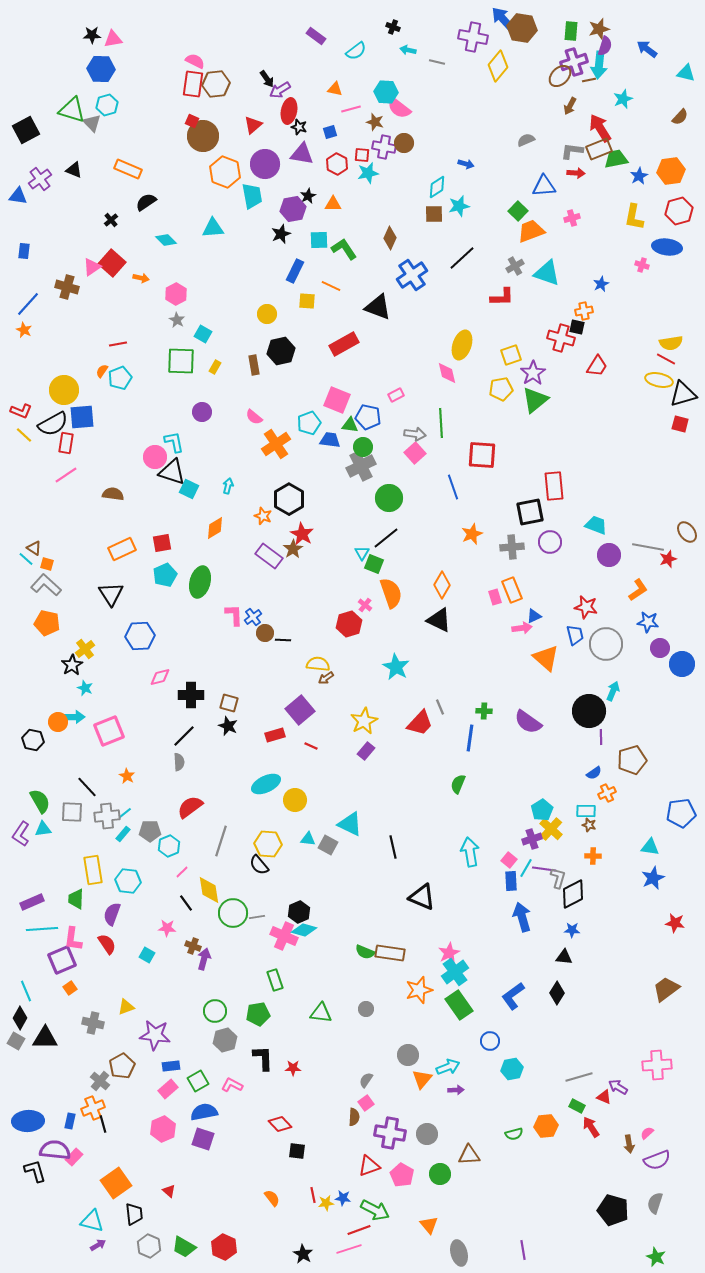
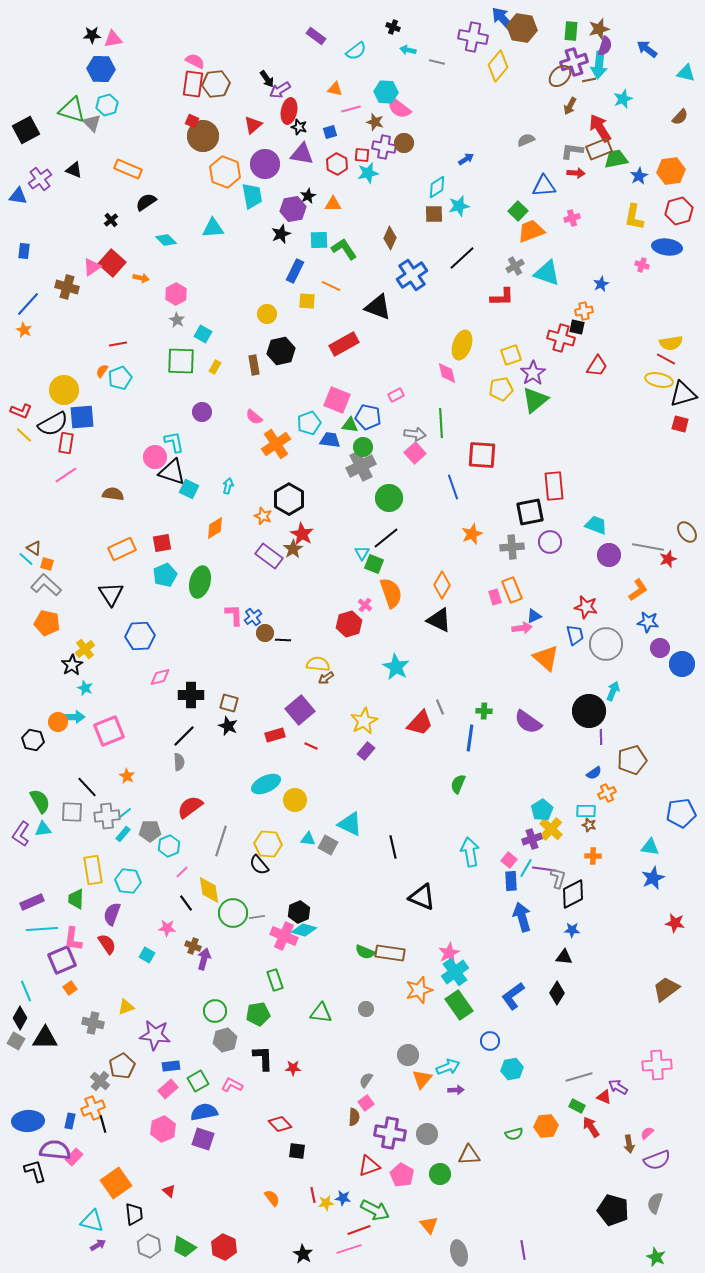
blue arrow at (466, 164): moved 5 px up; rotated 49 degrees counterclockwise
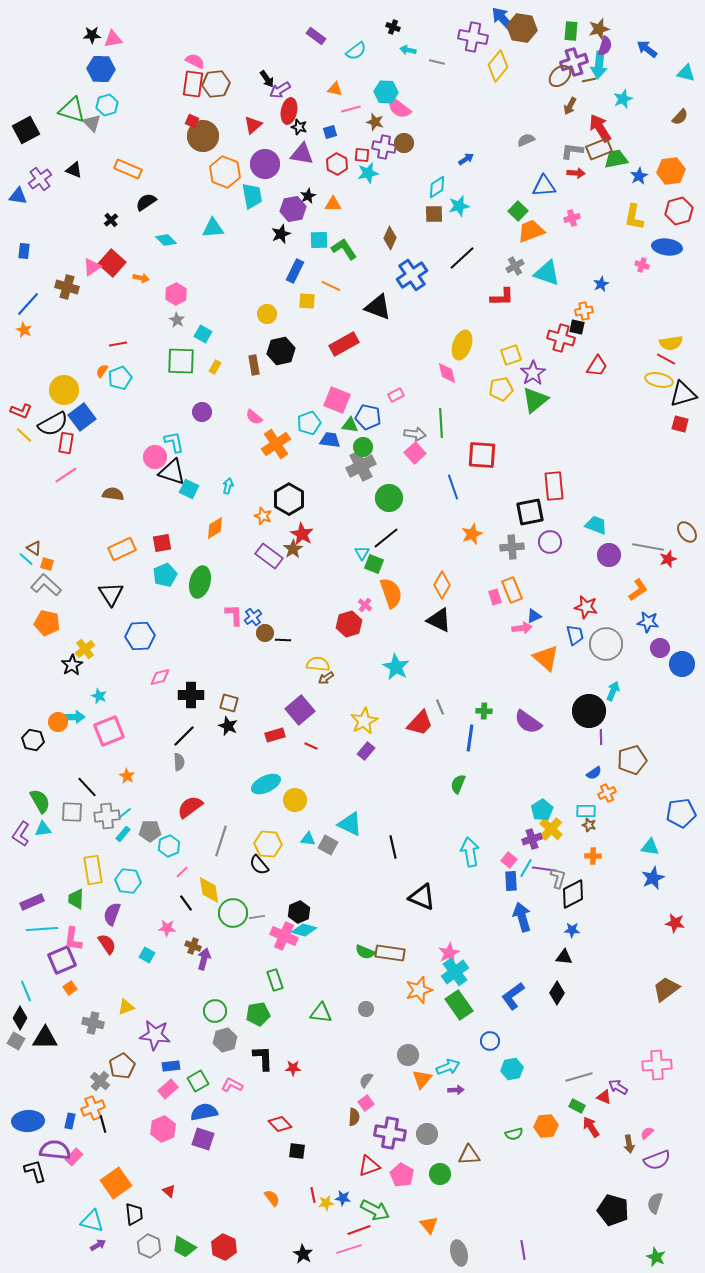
blue square at (82, 417): rotated 32 degrees counterclockwise
cyan star at (85, 688): moved 14 px right, 8 px down
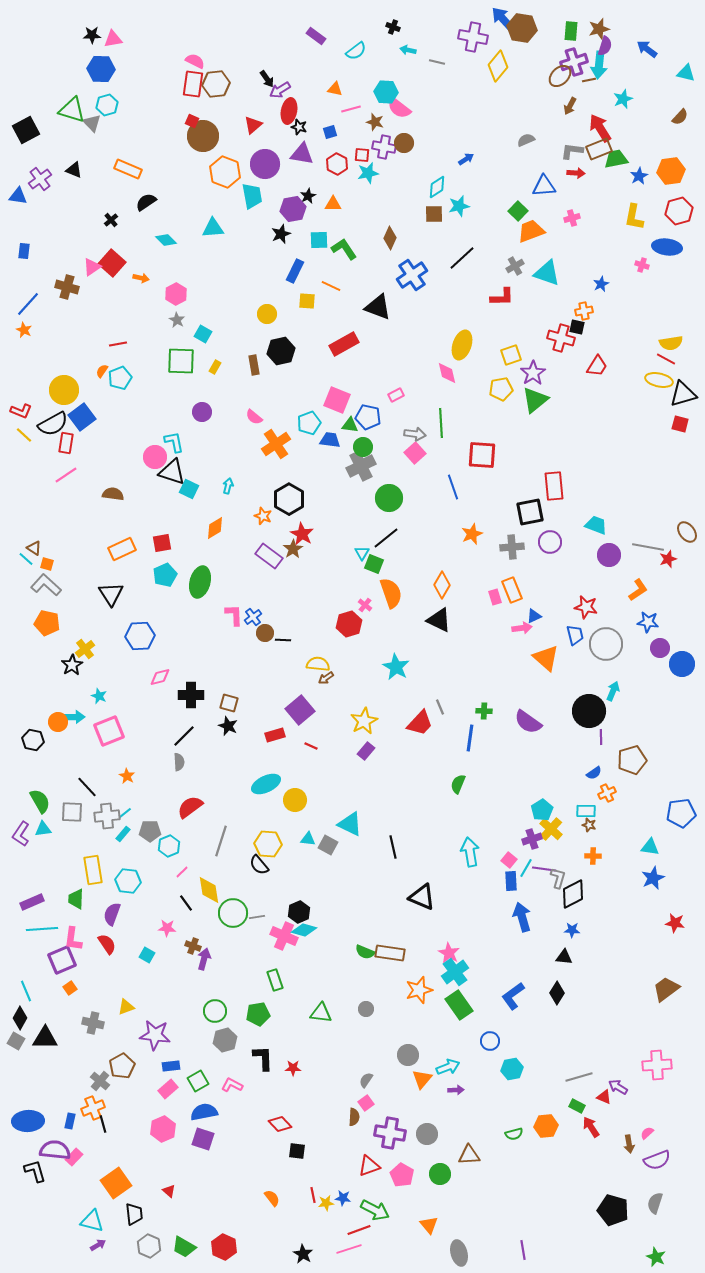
pink star at (449, 953): rotated 15 degrees counterclockwise
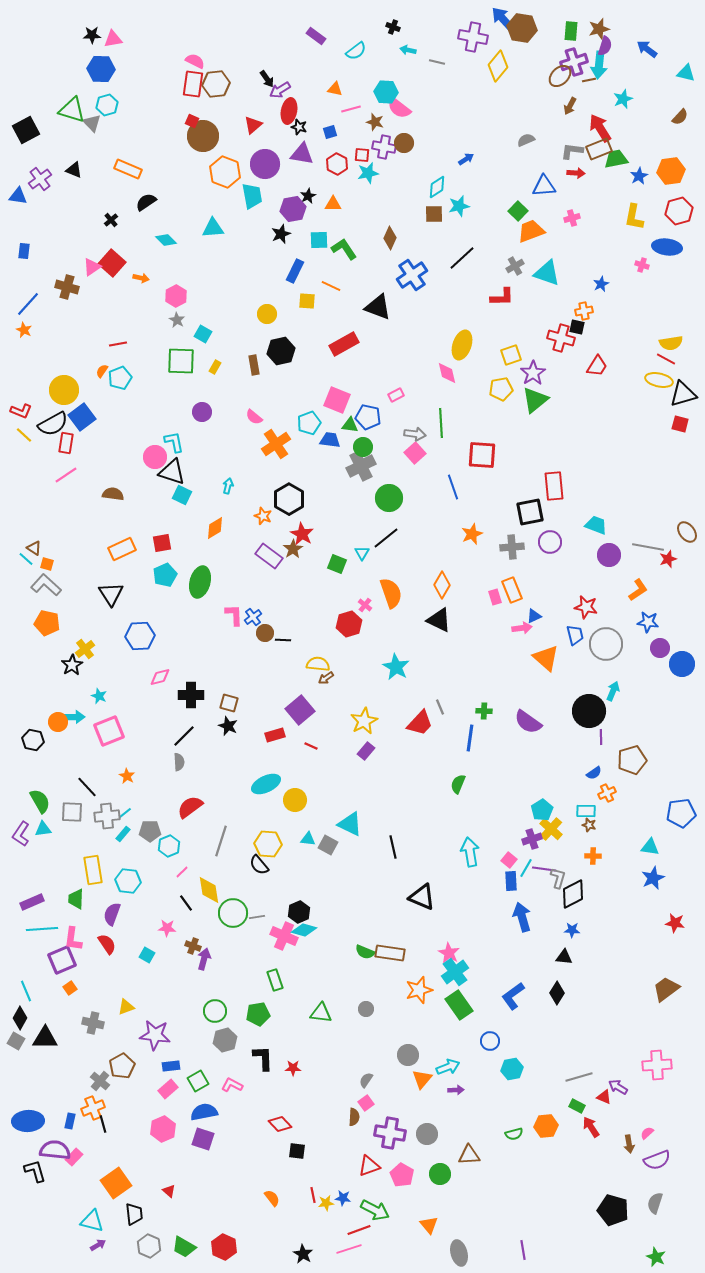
pink hexagon at (176, 294): moved 2 px down
cyan square at (189, 489): moved 7 px left, 6 px down
green square at (374, 564): moved 37 px left
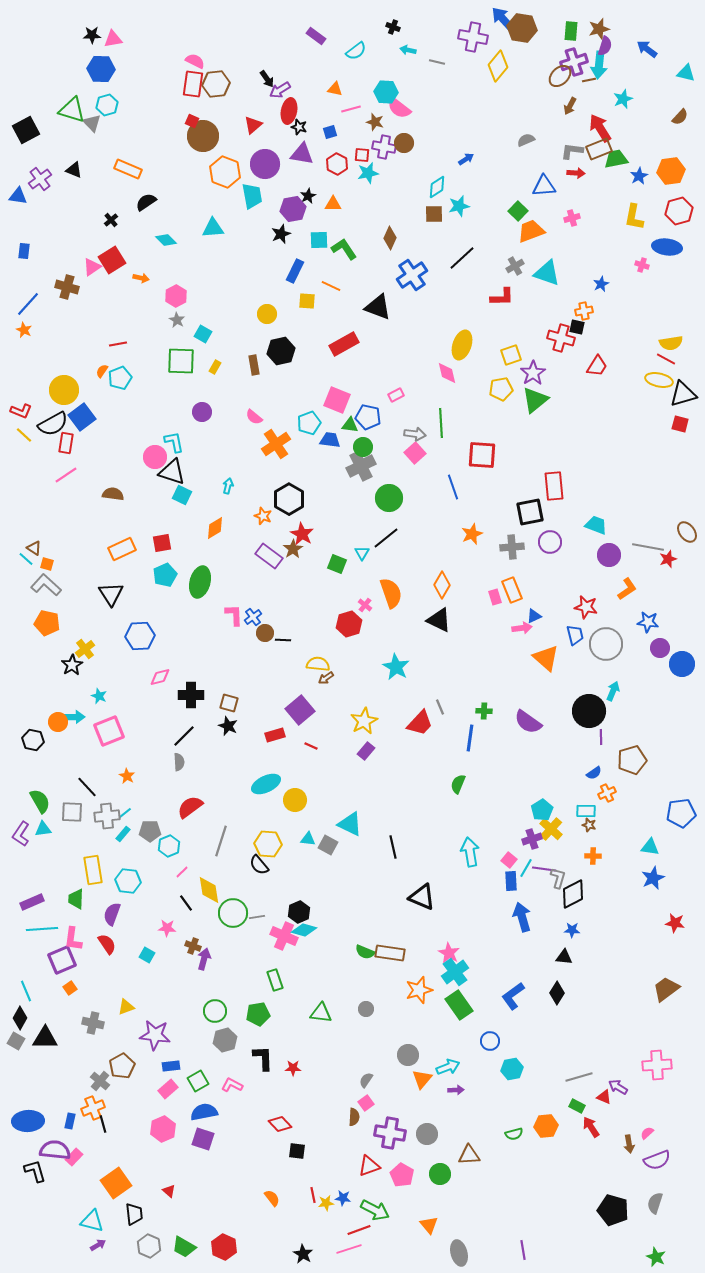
red square at (112, 263): moved 3 px up; rotated 16 degrees clockwise
orange L-shape at (638, 590): moved 11 px left, 1 px up
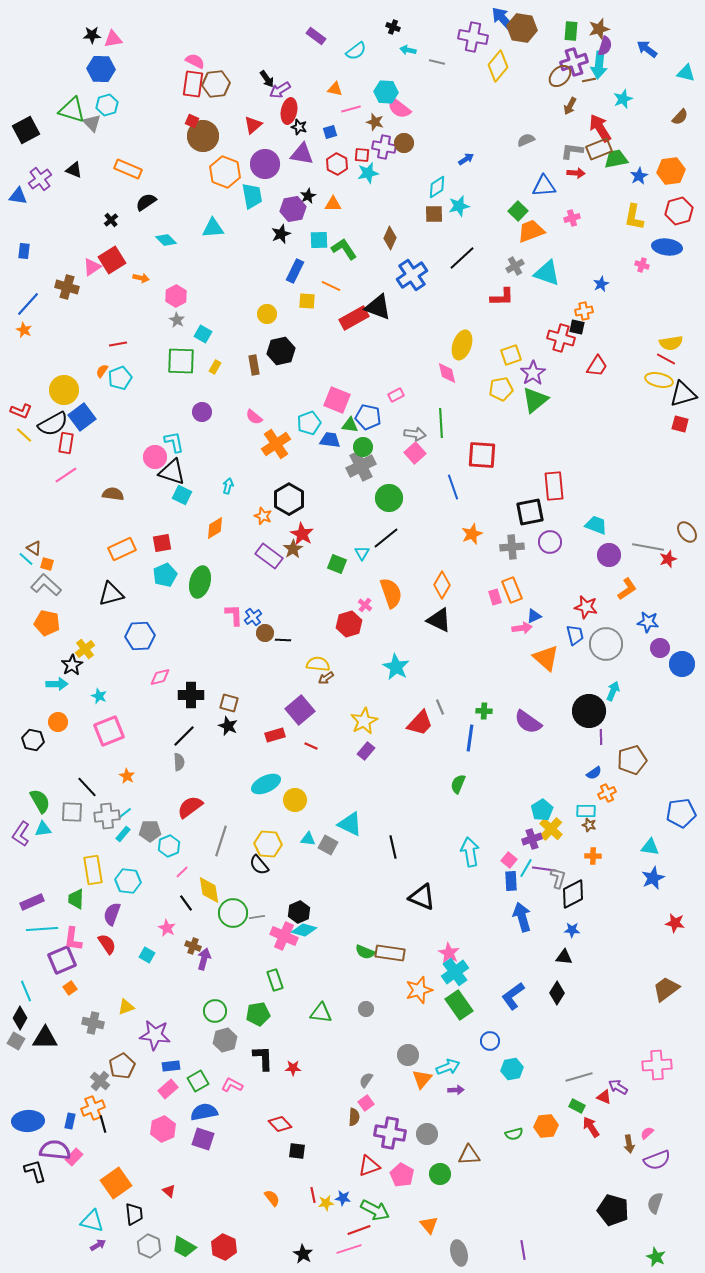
red rectangle at (344, 344): moved 10 px right, 26 px up
black triangle at (111, 594): rotated 48 degrees clockwise
cyan arrow at (74, 717): moved 17 px left, 33 px up
pink star at (167, 928): rotated 24 degrees clockwise
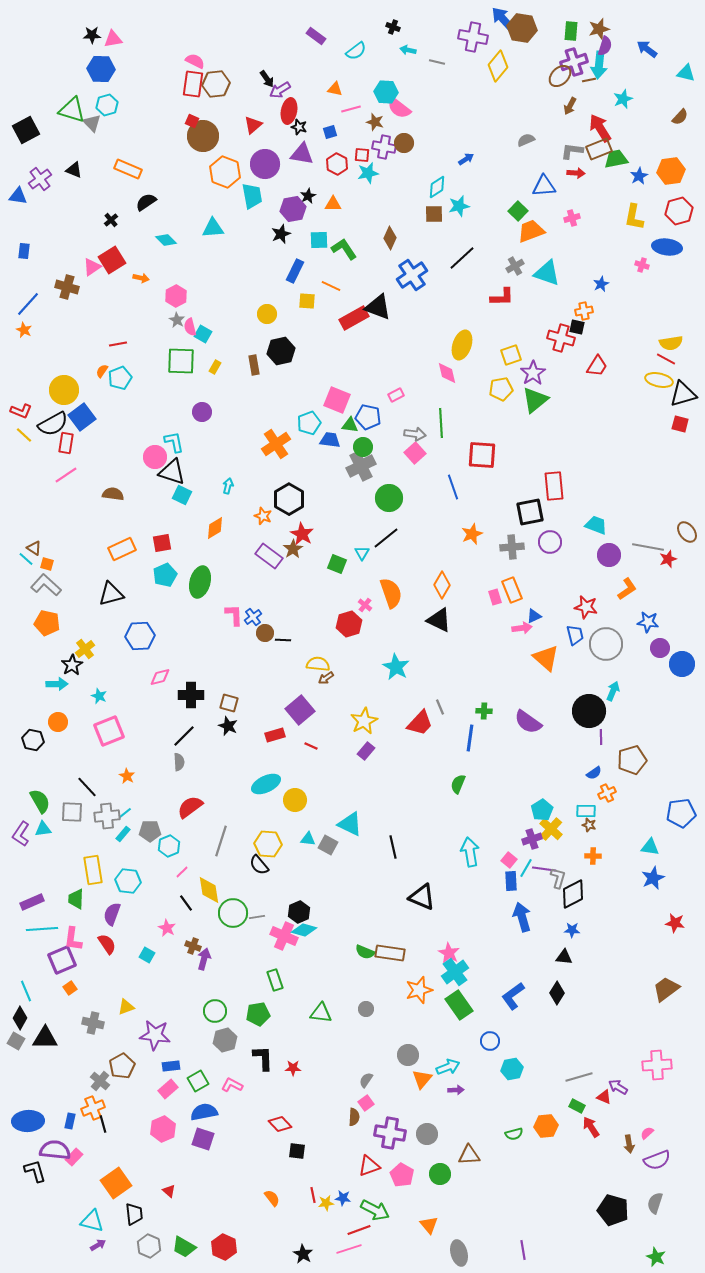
pink semicircle at (254, 417): moved 64 px left, 90 px up; rotated 36 degrees clockwise
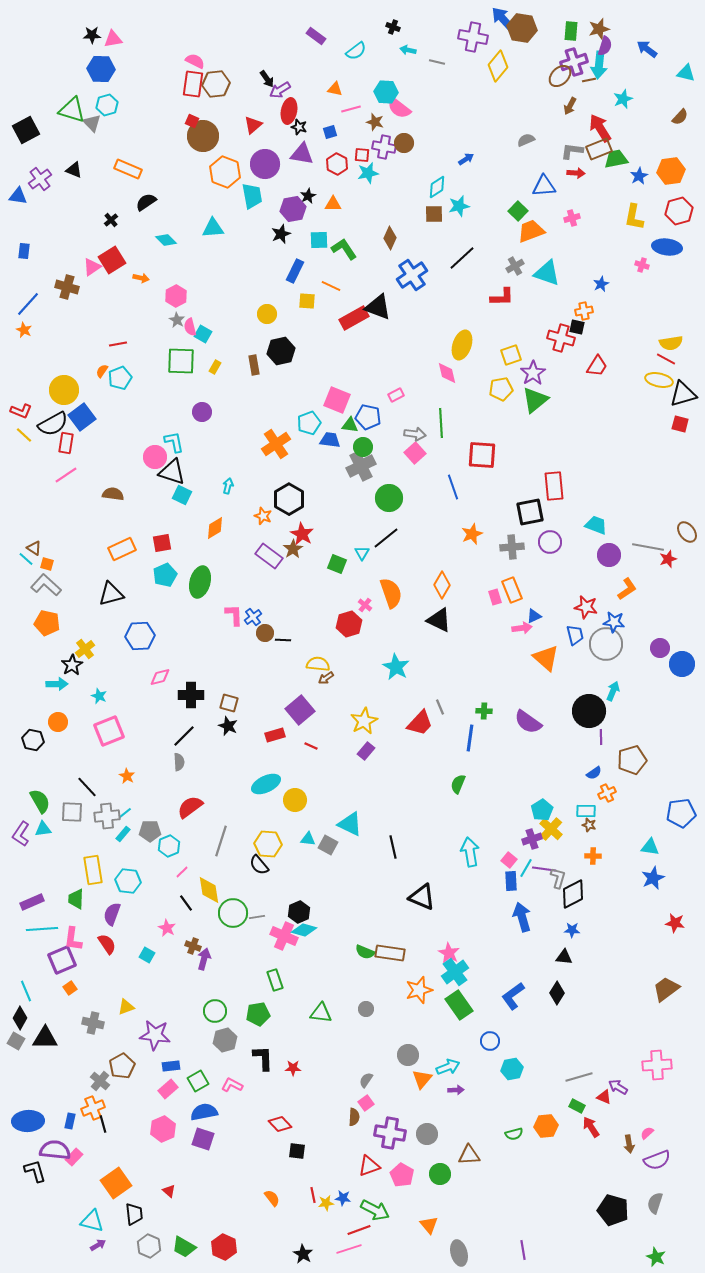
blue star at (648, 622): moved 34 px left
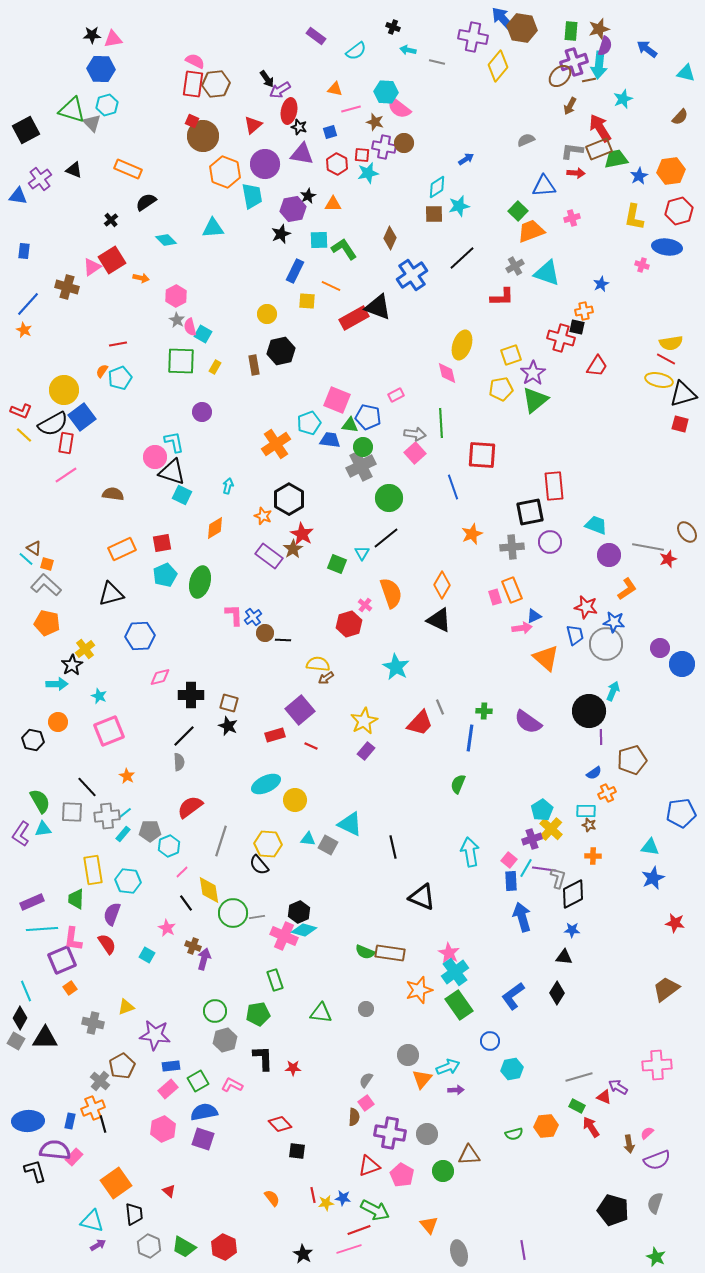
green circle at (440, 1174): moved 3 px right, 3 px up
